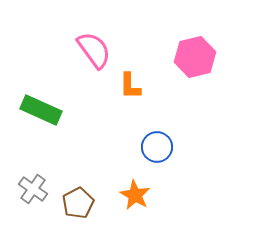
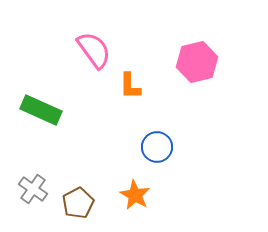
pink hexagon: moved 2 px right, 5 px down
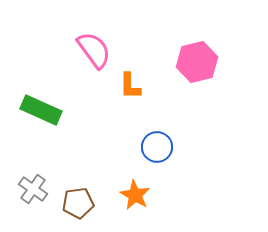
brown pentagon: rotated 20 degrees clockwise
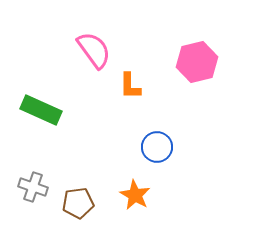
gray cross: moved 2 px up; rotated 16 degrees counterclockwise
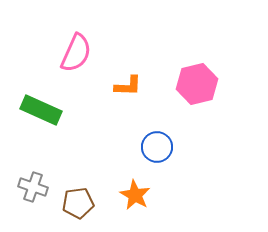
pink semicircle: moved 18 px left, 3 px down; rotated 60 degrees clockwise
pink hexagon: moved 22 px down
orange L-shape: moved 2 px left; rotated 88 degrees counterclockwise
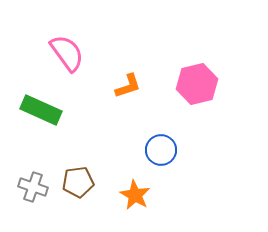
pink semicircle: moved 9 px left; rotated 60 degrees counterclockwise
orange L-shape: rotated 20 degrees counterclockwise
blue circle: moved 4 px right, 3 px down
brown pentagon: moved 21 px up
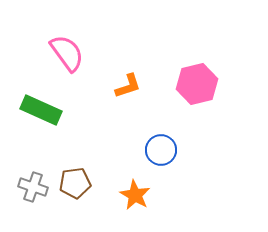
brown pentagon: moved 3 px left, 1 px down
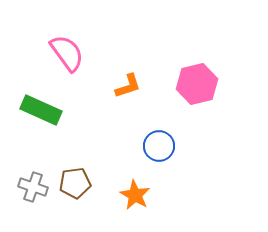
blue circle: moved 2 px left, 4 px up
